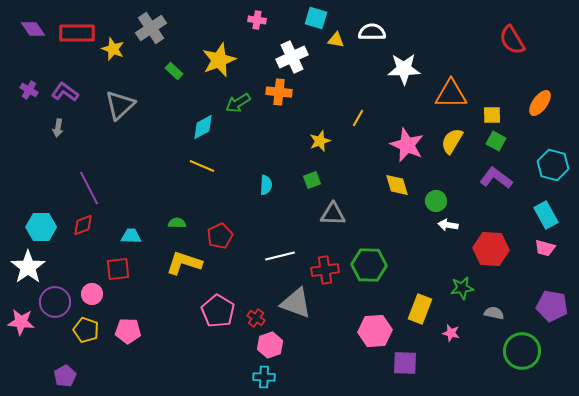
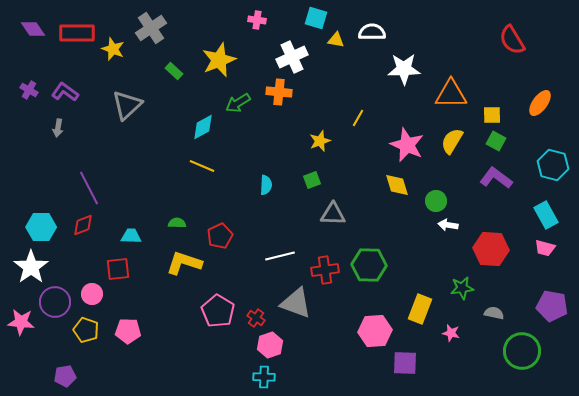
gray triangle at (120, 105): moved 7 px right
white star at (28, 267): moved 3 px right
purple pentagon at (65, 376): rotated 20 degrees clockwise
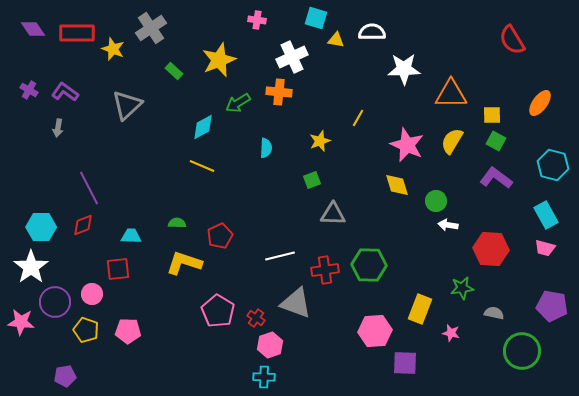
cyan semicircle at (266, 185): moved 37 px up
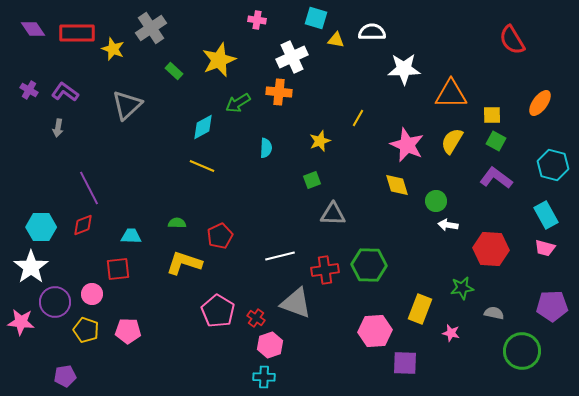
purple pentagon at (552, 306): rotated 12 degrees counterclockwise
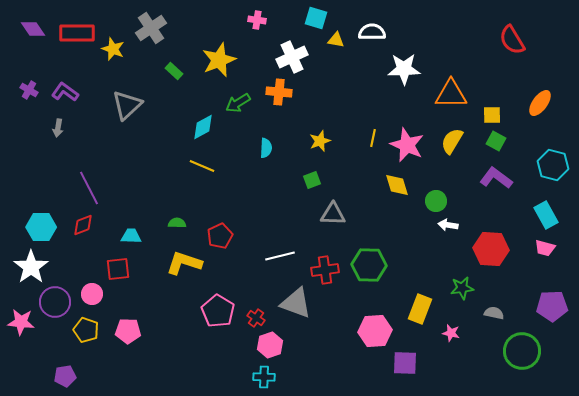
yellow line at (358, 118): moved 15 px right, 20 px down; rotated 18 degrees counterclockwise
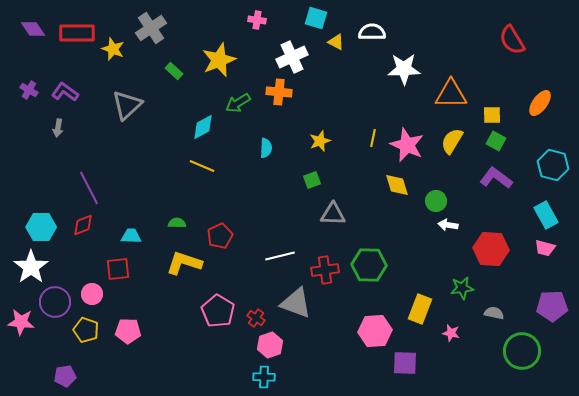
yellow triangle at (336, 40): moved 2 px down; rotated 18 degrees clockwise
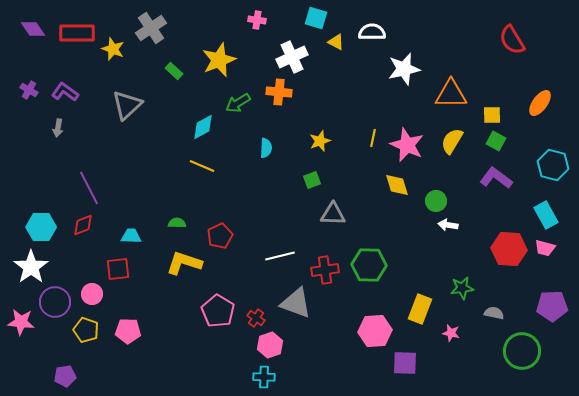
white star at (404, 69): rotated 12 degrees counterclockwise
red hexagon at (491, 249): moved 18 px right
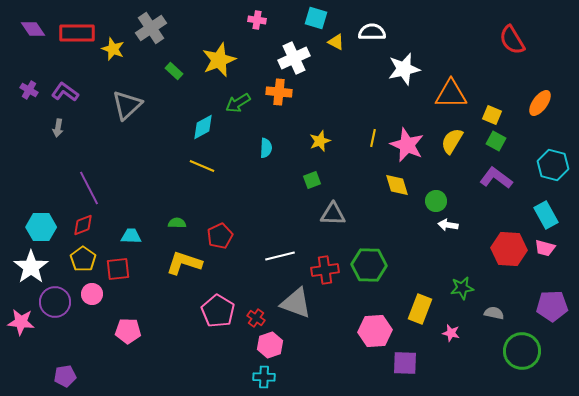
white cross at (292, 57): moved 2 px right, 1 px down
yellow square at (492, 115): rotated 24 degrees clockwise
yellow pentagon at (86, 330): moved 3 px left, 71 px up; rotated 15 degrees clockwise
